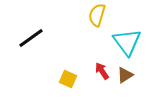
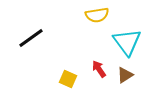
yellow semicircle: rotated 115 degrees counterclockwise
red arrow: moved 3 px left, 2 px up
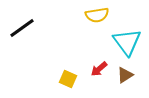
black line: moved 9 px left, 10 px up
red arrow: rotated 96 degrees counterclockwise
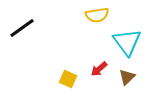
brown triangle: moved 2 px right, 2 px down; rotated 12 degrees counterclockwise
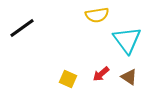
cyan triangle: moved 2 px up
red arrow: moved 2 px right, 5 px down
brown triangle: moved 2 px right; rotated 42 degrees counterclockwise
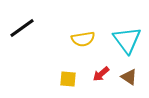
yellow semicircle: moved 14 px left, 24 px down
yellow square: rotated 18 degrees counterclockwise
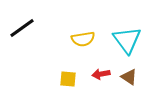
red arrow: rotated 30 degrees clockwise
